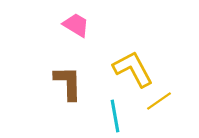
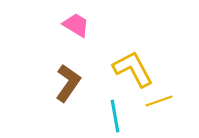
brown L-shape: rotated 36 degrees clockwise
yellow line: rotated 16 degrees clockwise
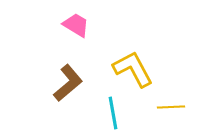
brown L-shape: rotated 15 degrees clockwise
yellow line: moved 12 px right, 6 px down; rotated 16 degrees clockwise
cyan line: moved 2 px left, 3 px up
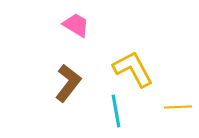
brown L-shape: rotated 12 degrees counterclockwise
yellow line: moved 7 px right
cyan line: moved 3 px right, 2 px up
